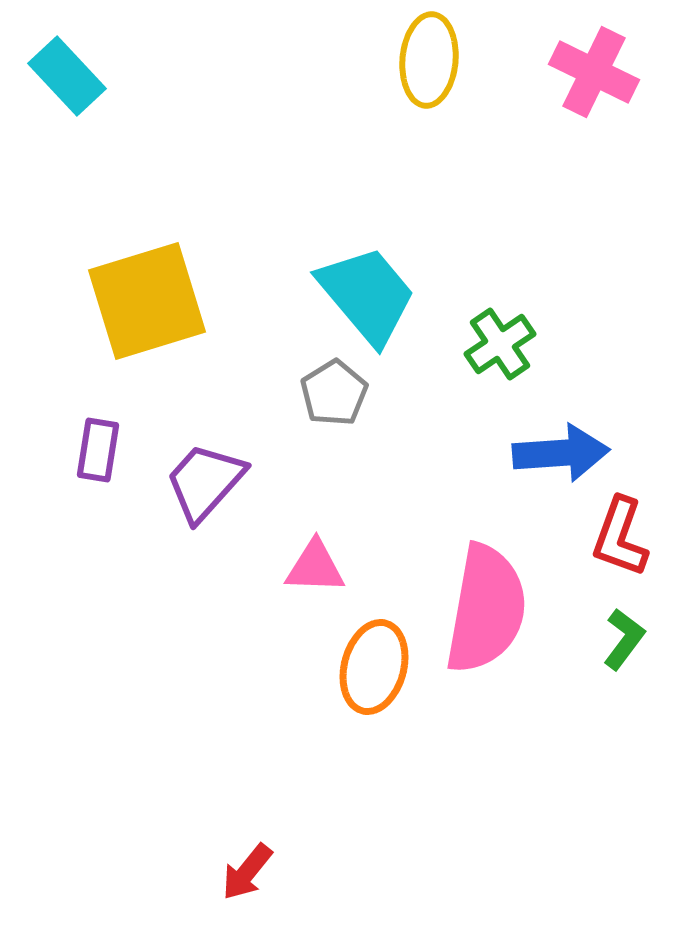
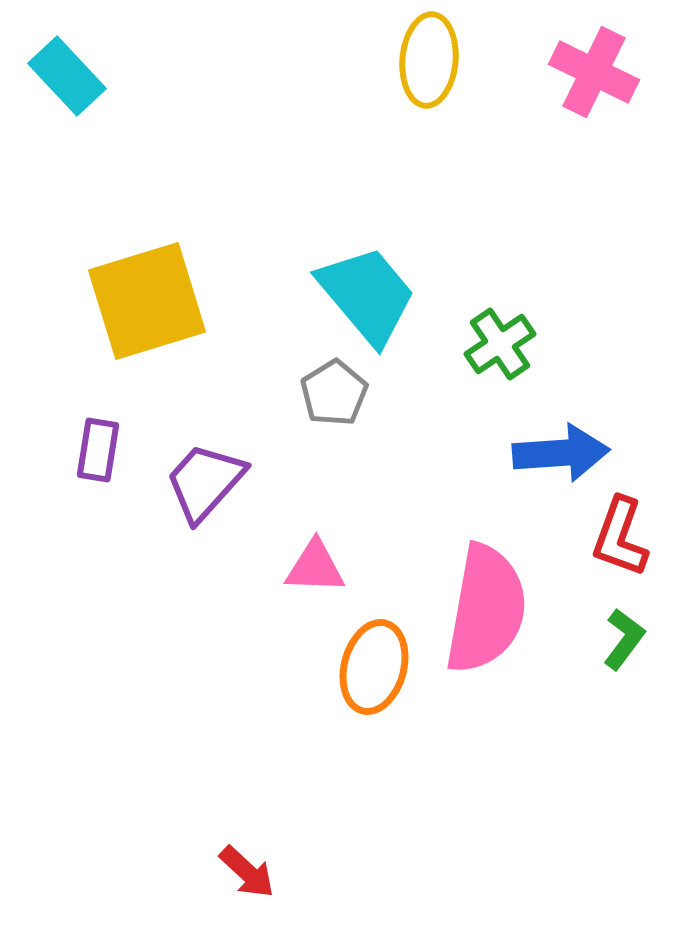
red arrow: rotated 86 degrees counterclockwise
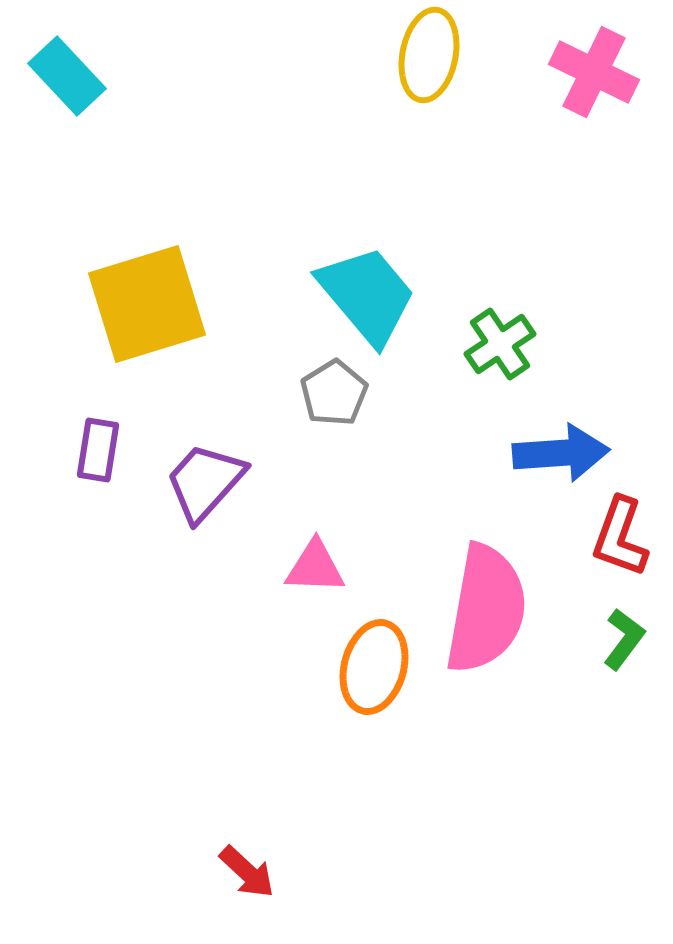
yellow ellipse: moved 5 px up; rotated 6 degrees clockwise
yellow square: moved 3 px down
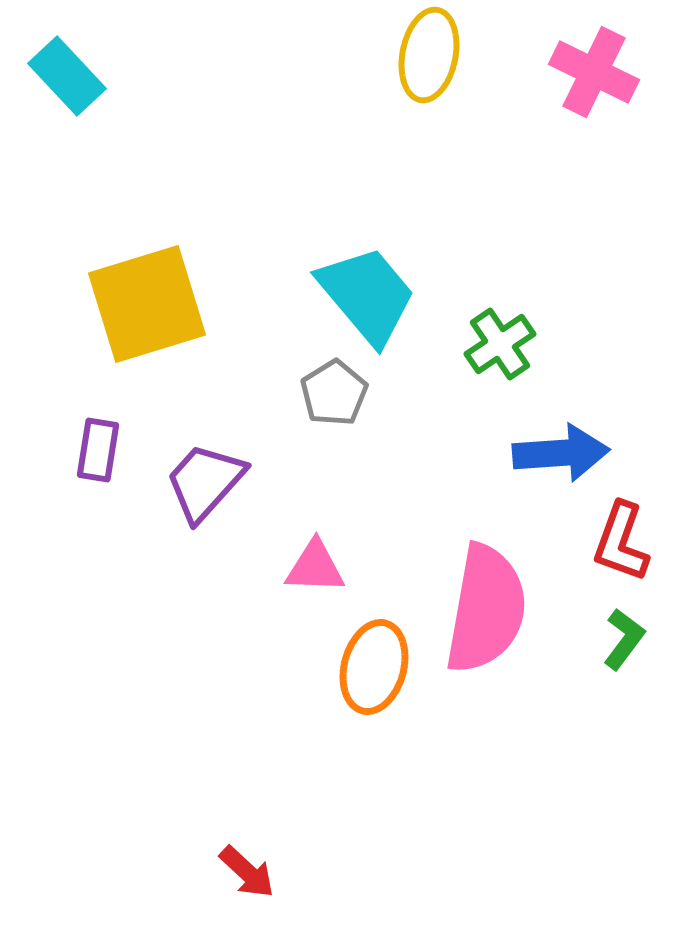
red L-shape: moved 1 px right, 5 px down
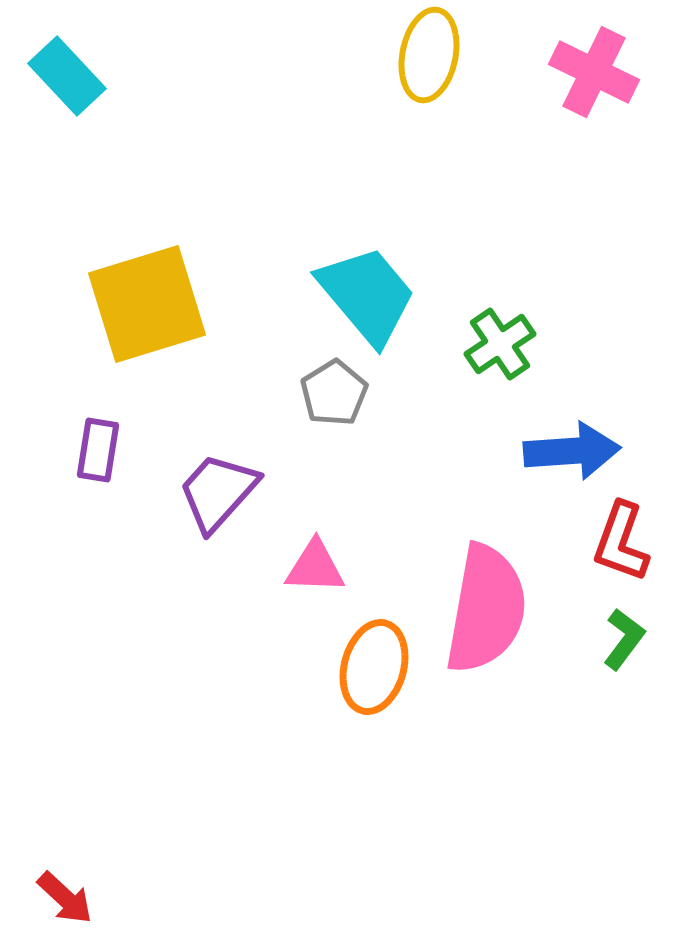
blue arrow: moved 11 px right, 2 px up
purple trapezoid: moved 13 px right, 10 px down
red arrow: moved 182 px left, 26 px down
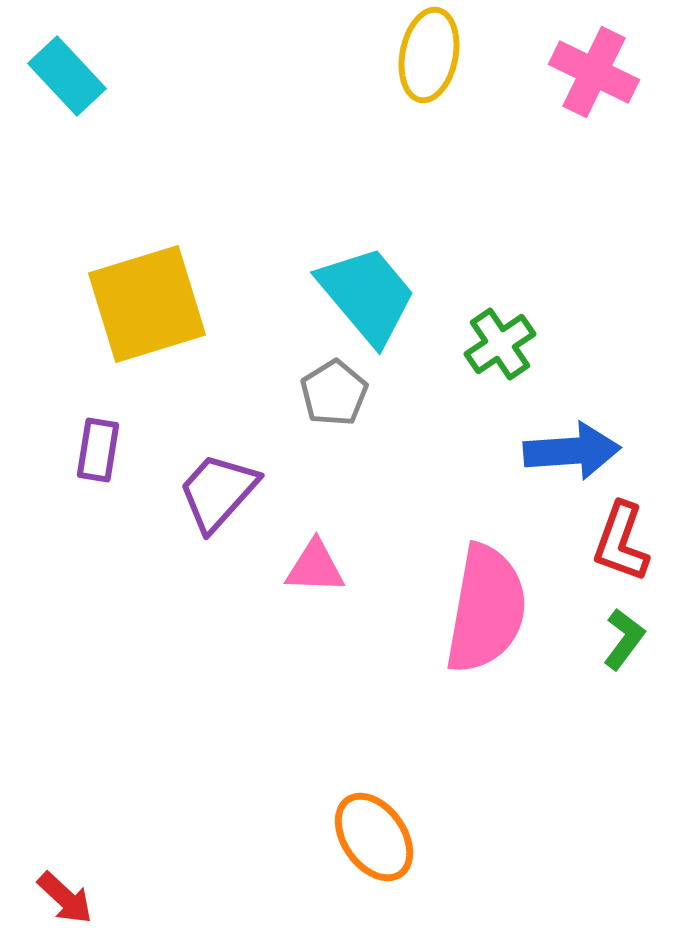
orange ellipse: moved 170 px down; rotated 50 degrees counterclockwise
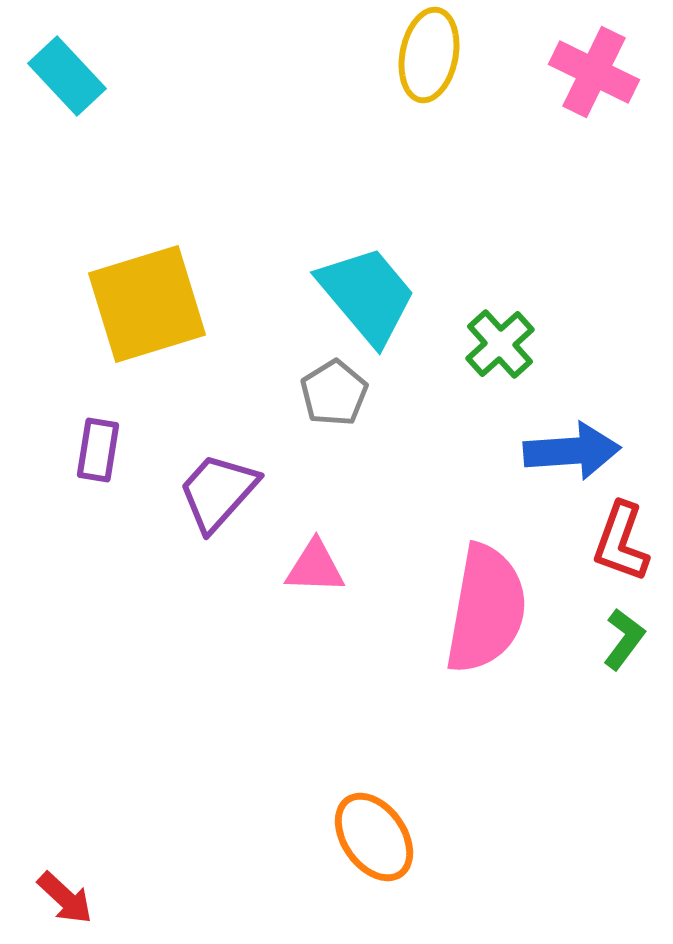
green cross: rotated 8 degrees counterclockwise
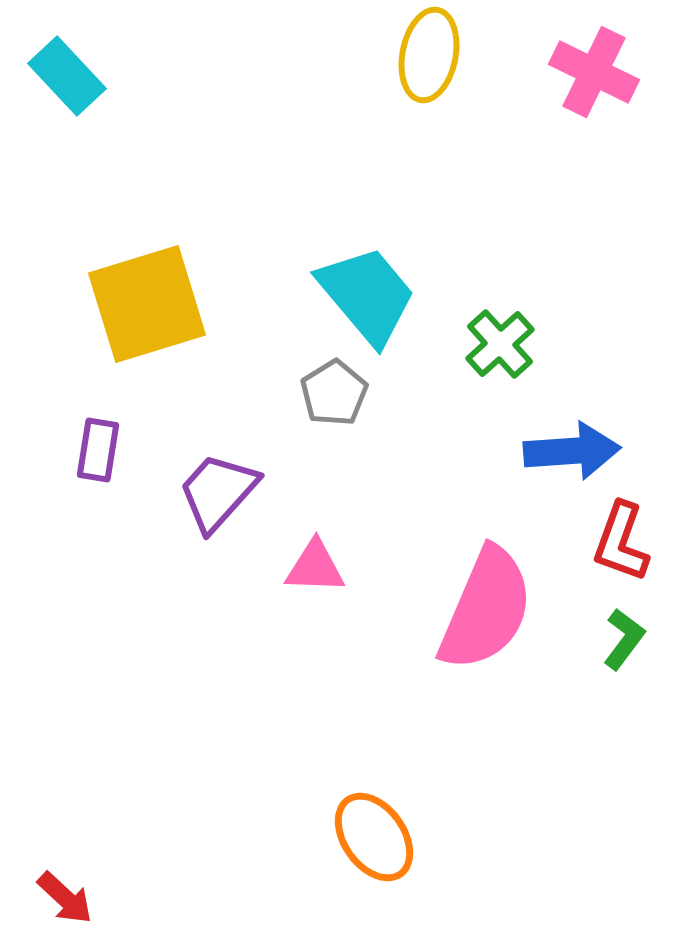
pink semicircle: rotated 13 degrees clockwise
